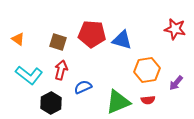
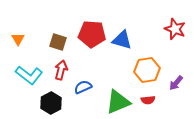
red star: rotated 10 degrees clockwise
orange triangle: rotated 24 degrees clockwise
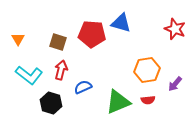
blue triangle: moved 1 px left, 17 px up
purple arrow: moved 1 px left, 1 px down
black hexagon: rotated 15 degrees counterclockwise
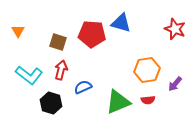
orange triangle: moved 8 px up
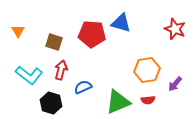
brown square: moved 4 px left
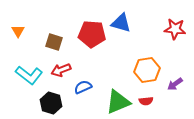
red star: rotated 15 degrees counterclockwise
red arrow: rotated 126 degrees counterclockwise
purple arrow: rotated 14 degrees clockwise
red semicircle: moved 2 px left, 1 px down
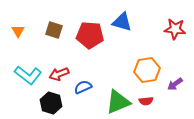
blue triangle: moved 1 px right, 1 px up
red pentagon: moved 2 px left, 1 px down
brown square: moved 12 px up
red arrow: moved 2 px left, 4 px down
cyan L-shape: moved 1 px left
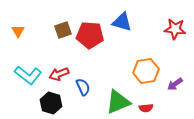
brown square: moved 9 px right; rotated 36 degrees counterclockwise
orange hexagon: moved 1 px left, 1 px down
blue semicircle: rotated 90 degrees clockwise
red semicircle: moved 7 px down
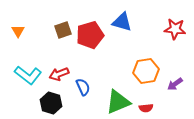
red pentagon: rotated 20 degrees counterclockwise
